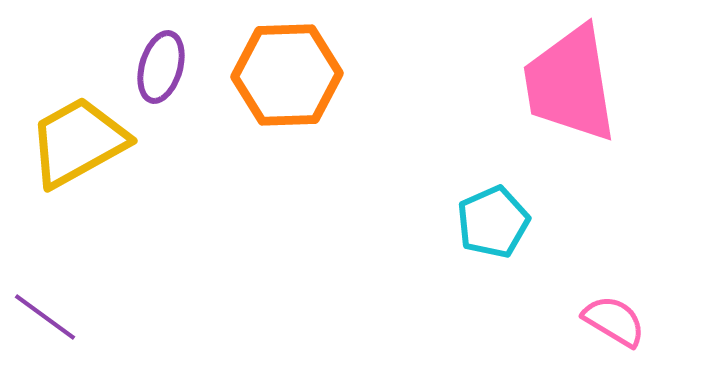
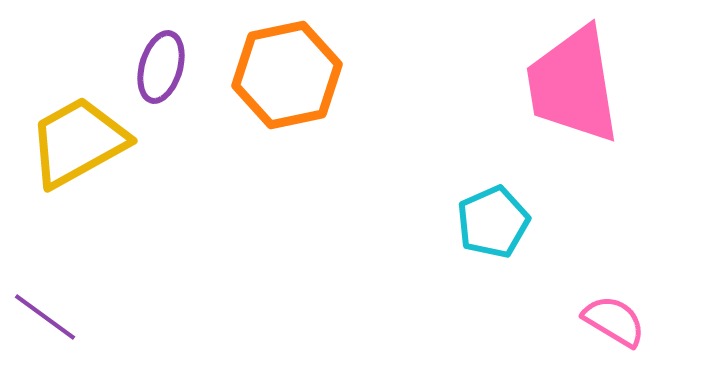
orange hexagon: rotated 10 degrees counterclockwise
pink trapezoid: moved 3 px right, 1 px down
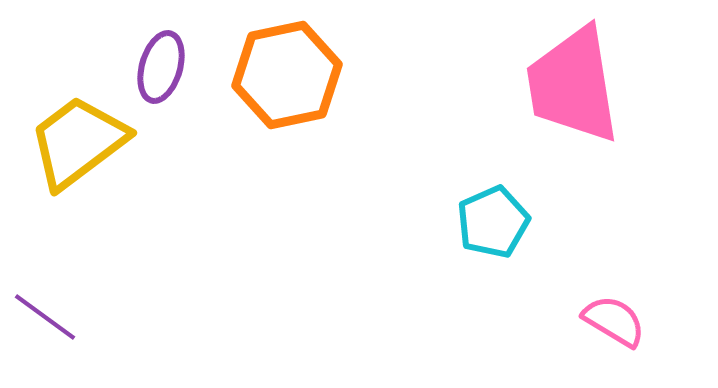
yellow trapezoid: rotated 8 degrees counterclockwise
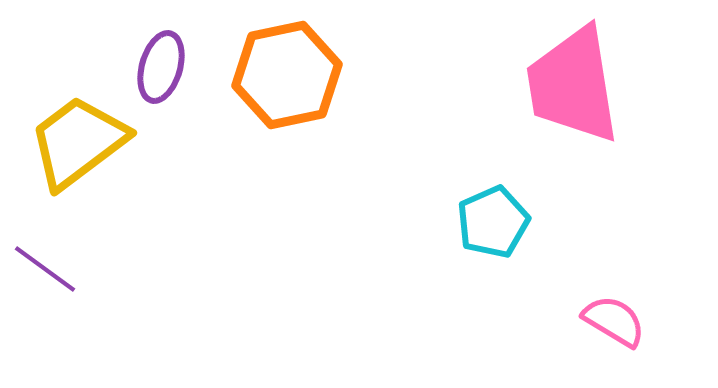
purple line: moved 48 px up
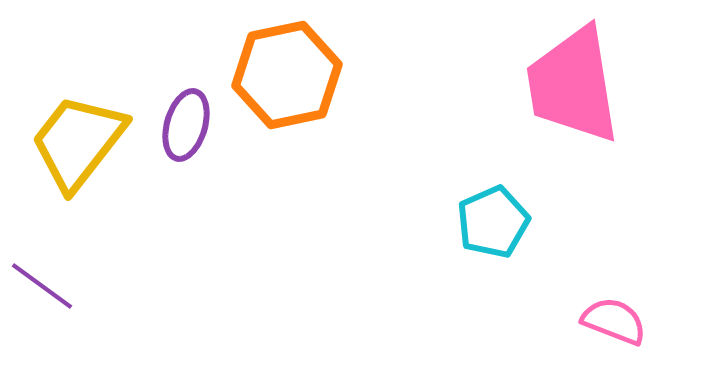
purple ellipse: moved 25 px right, 58 px down
yellow trapezoid: rotated 15 degrees counterclockwise
purple line: moved 3 px left, 17 px down
pink semicircle: rotated 10 degrees counterclockwise
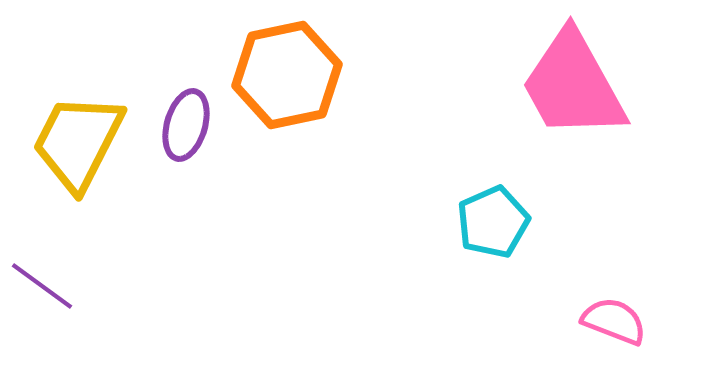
pink trapezoid: rotated 20 degrees counterclockwise
yellow trapezoid: rotated 11 degrees counterclockwise
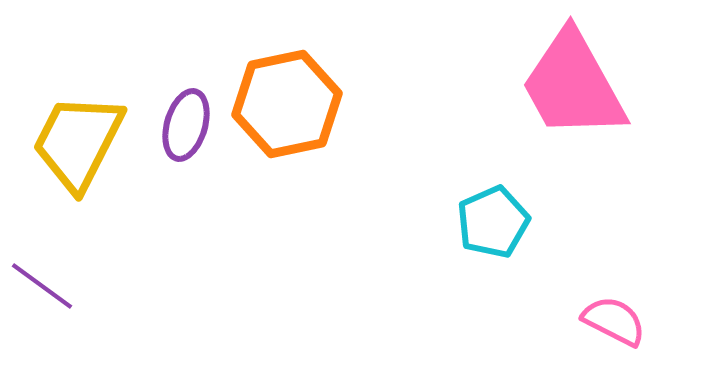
orange hexagon: moved 29 px down
pink semicircle: rotated 6 degrees clockwise
